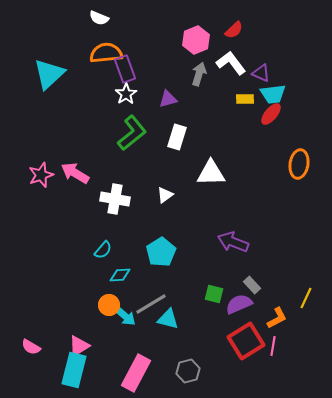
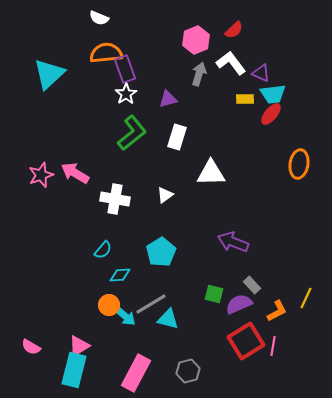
orange L-shape at (277, 318): moved 7 px up
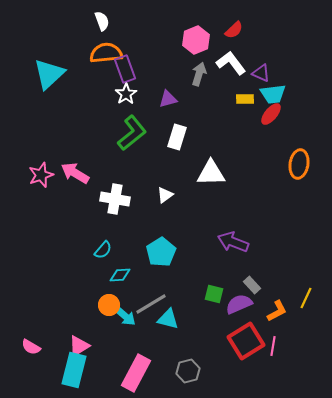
white semicircle at (99, 18): moved 3 px right, 3 px down; rotated 132 degrees counterclockwise
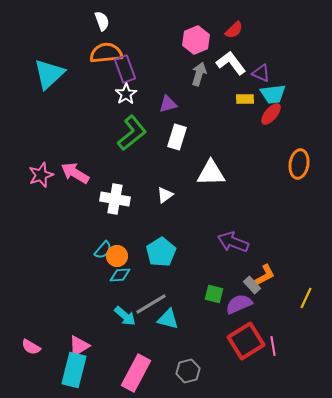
purple triangle at (168, 99): moved 5 px down
orange circle at (109, 305): moved 8 px right, 49 px up
orange L-shape at (277, 311): moved 12 px left, 36 px up
pink line at (273, 346): rotated 18 degrees counterclockwise
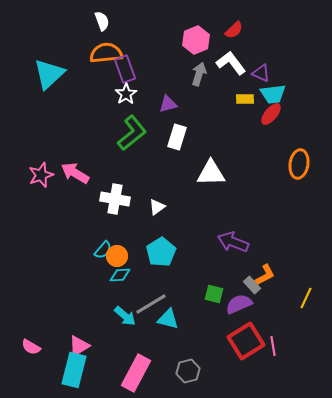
white triangle at (165, 195): moved 8 px left, 12 px down
